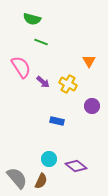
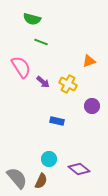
orange triangle: rotated 40 degrees clockwise
purple diamond: moved 3 px right, 3 px down
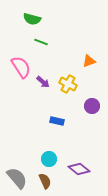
brown semicircle: moved 4 px right; rotated 49 degrees counterclockwise
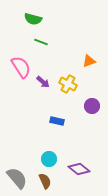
green semicircle: moved 1 px right
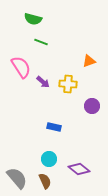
yellow cross: rotated 24 degrees counterclockwise
blue rectangle: moved 3 px left, 6 px down
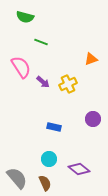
green semicircle: moved 8 px left, 2 px up
orange triangle: moved 2 px right, 2 px up
yellow cross: rotated 30 degrees counterclockwise
purple circle: moved 1 px right, 13 px down
brown semicircle: moved 2 px down
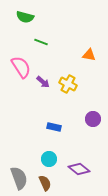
orange triangle: moved 2 px left, 4 px up; rotated 32 degrees clockwise
yellow cross: rotated 36 degrees counterclockwise
gray semicircle: moved 2 px right; rotated 20 degrees clockwise
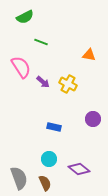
green semicircle: rotated 42 degrees counterclockwise
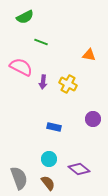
pink semicircle: rotated 30 degrees counterclockwise
purple arrow: rotated 56 degrees clockwise
brown semicircle: moved 3 px right; rotated 14 degrees counterclockwise
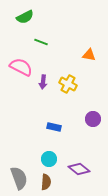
brown semicircle: moved 2 px left, 1 px up; rotated 42 degrees clockwise
